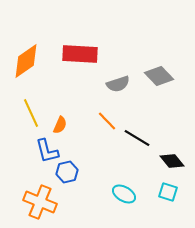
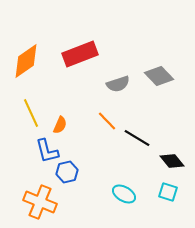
red rectangle: rotated 24 degrees counterclockwise
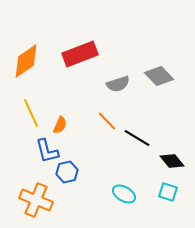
orange cross: moved 4 px left, 2 px up
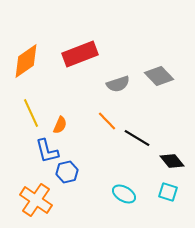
orange cross: rotated 12 degrees clockwise
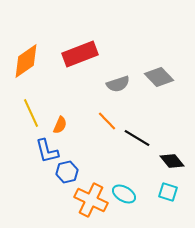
gray diamond: moved 1 px down
orange cross: moved 55 px right; rotated 8 degrees counterclockwise
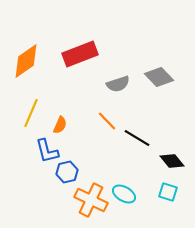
yellow line: rotated 48 degrees clockwise
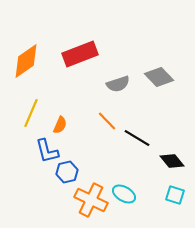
cyan square: moved 7 px right, 3 px down
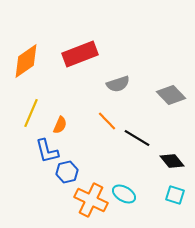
gray diamond: moved 12 px right, 18 px down
